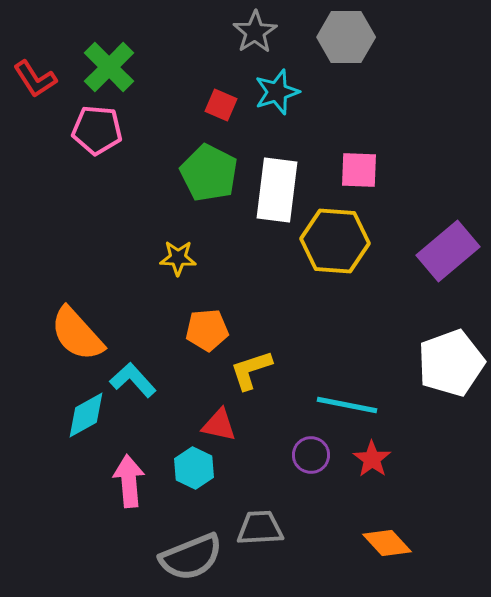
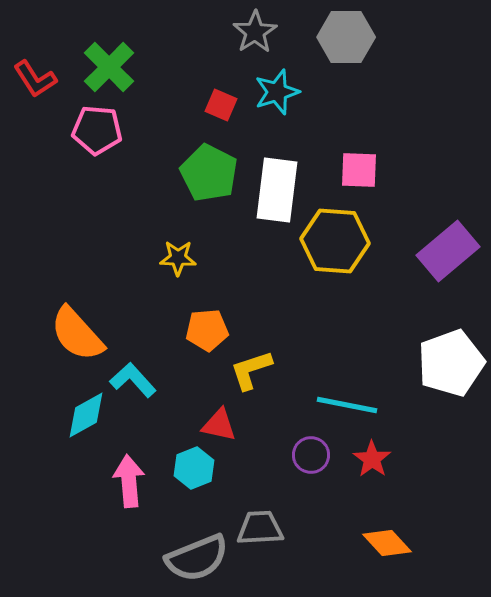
cyan hexagon: rotated 12 degrees clockwise
gray semicircle: moved 6 px right, 1 px down
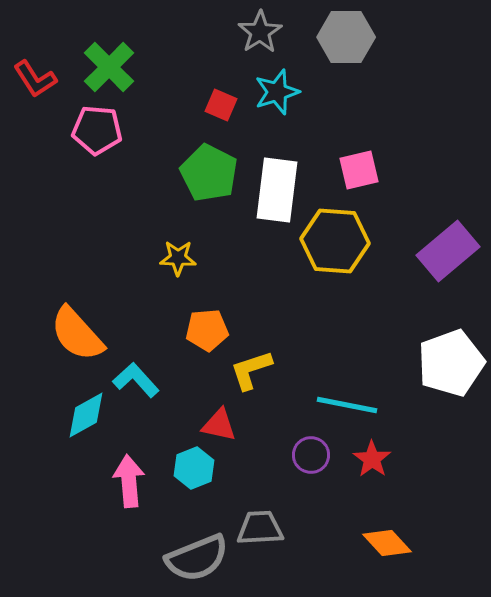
gray star: moved 5 px right
pink square: rotated 15 degrees counterclockwise
cyan L-shape: moved 3 px right
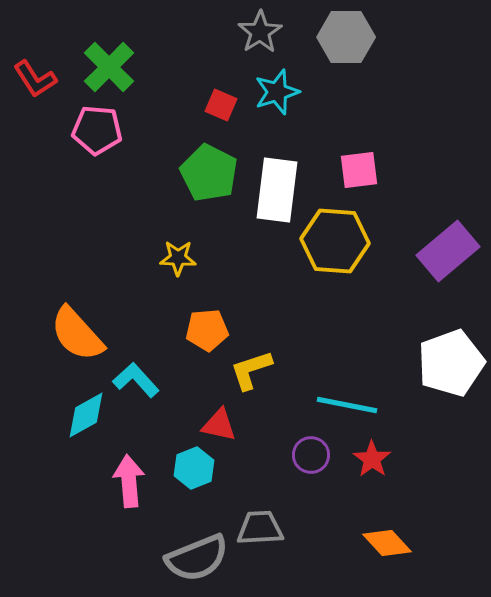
pink square: rotated 6 degrees clockwise
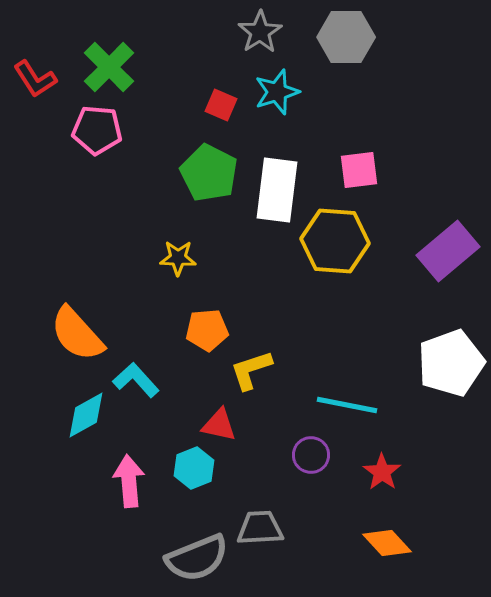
red star: moved 10 px right, 13 px down
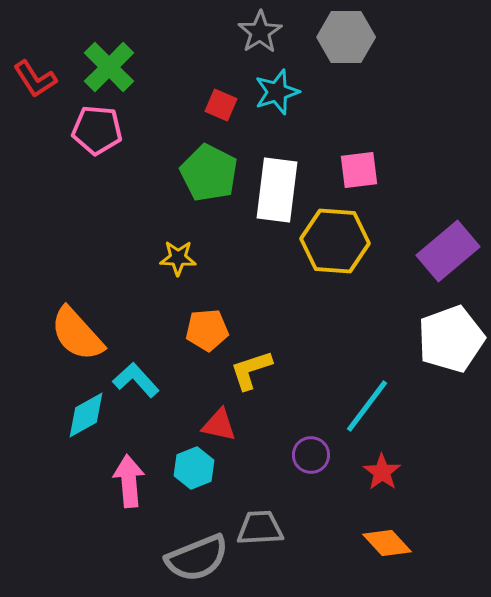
white pentagon: moved 24 px up
cyan line: moved 20 px right, 1 px down; rotated 64 degrees counterclockwise
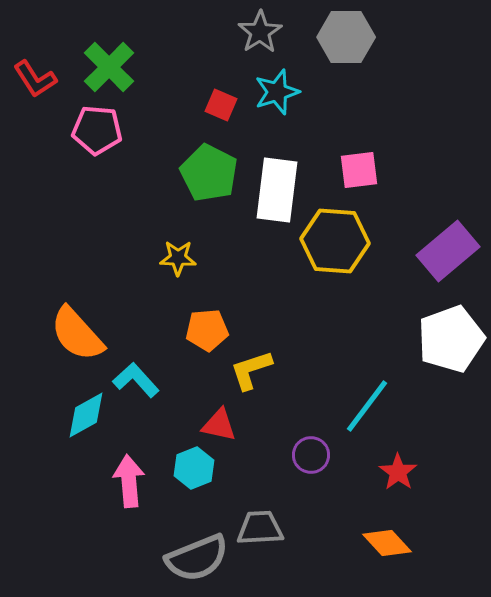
red star: moved 16 px right
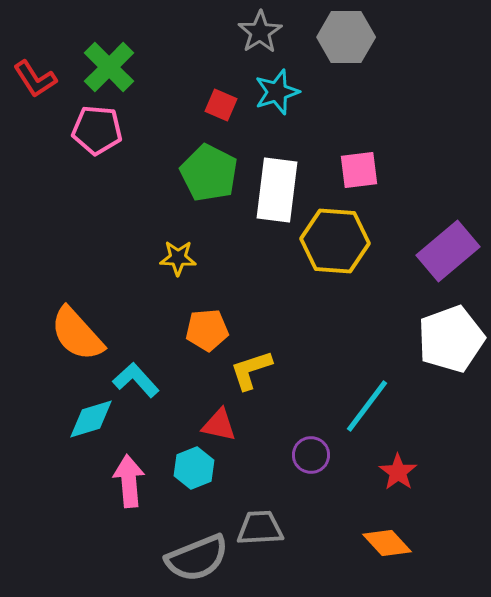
cyan diamond: moved 5 px right, 4 px down; rotated 12 degrees clockwise
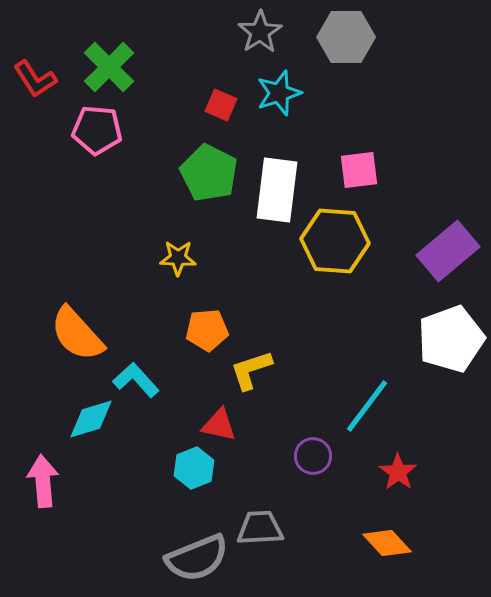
cyan star: moved 2 px right, 1 px down
purple circle: moved 2 px right, 1 px down
pink arrow: moved 86 px left
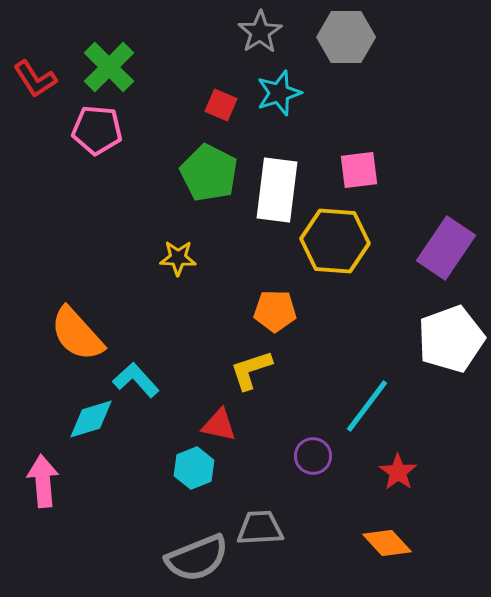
purple rectangle: moved 2 px left, 3 px up; rotated 16 degrees counterclockwise
orange pentagon: moved 68 px right, 19 px up; rotated 6 degrees clockwise
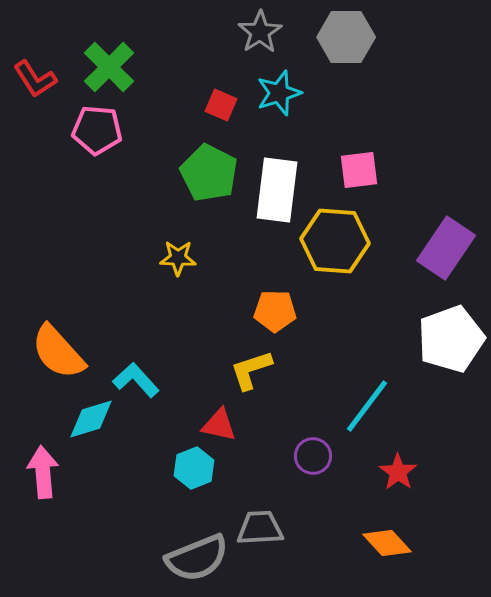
orange semicircle: moved 19 px left, 18 px down
pink arrow: moved 9 px up
